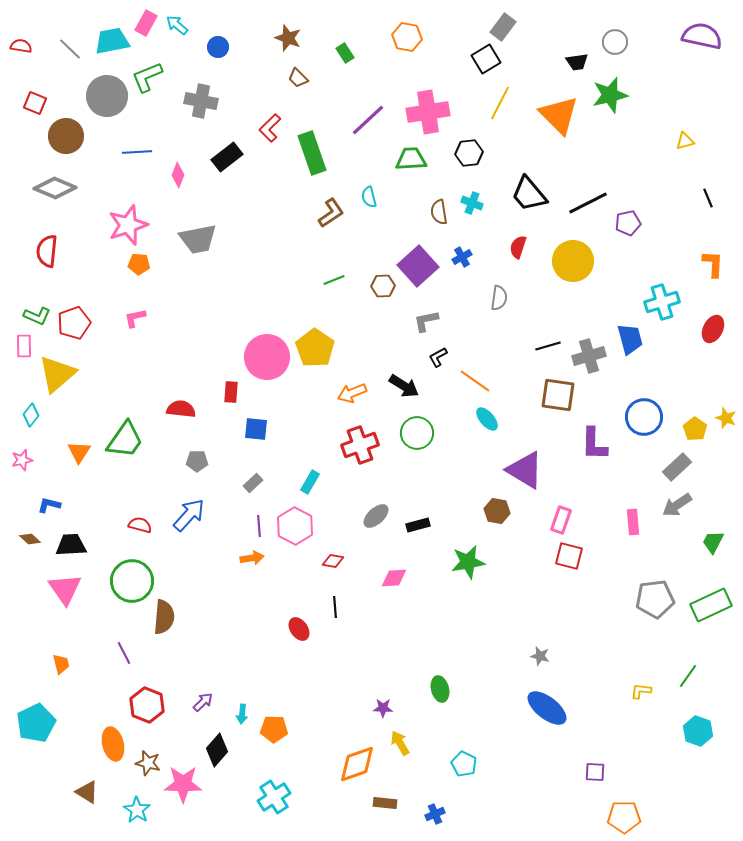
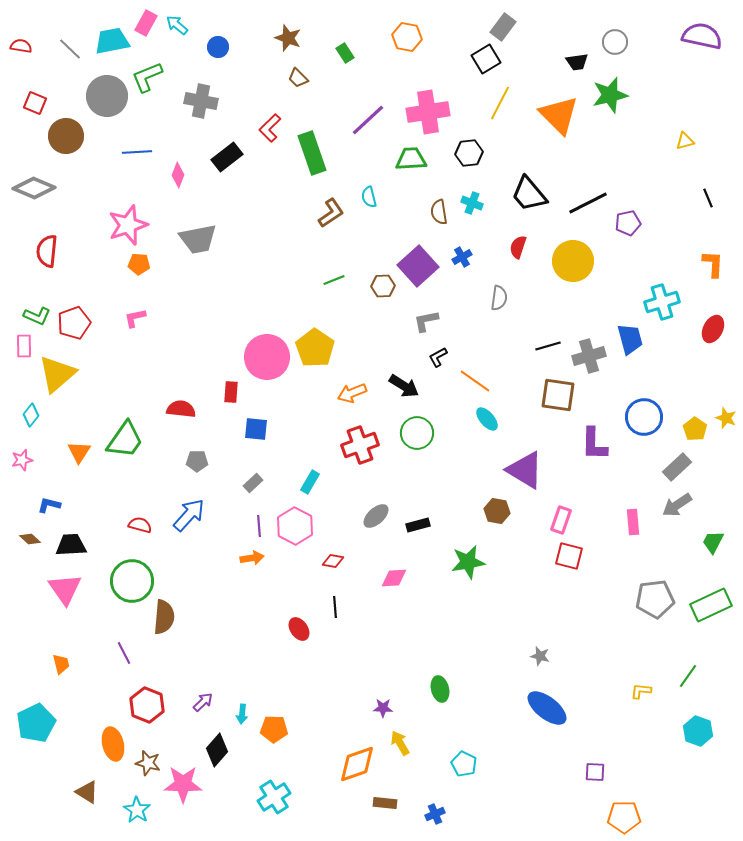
gray diamond at (55, 188): moved 21 px left
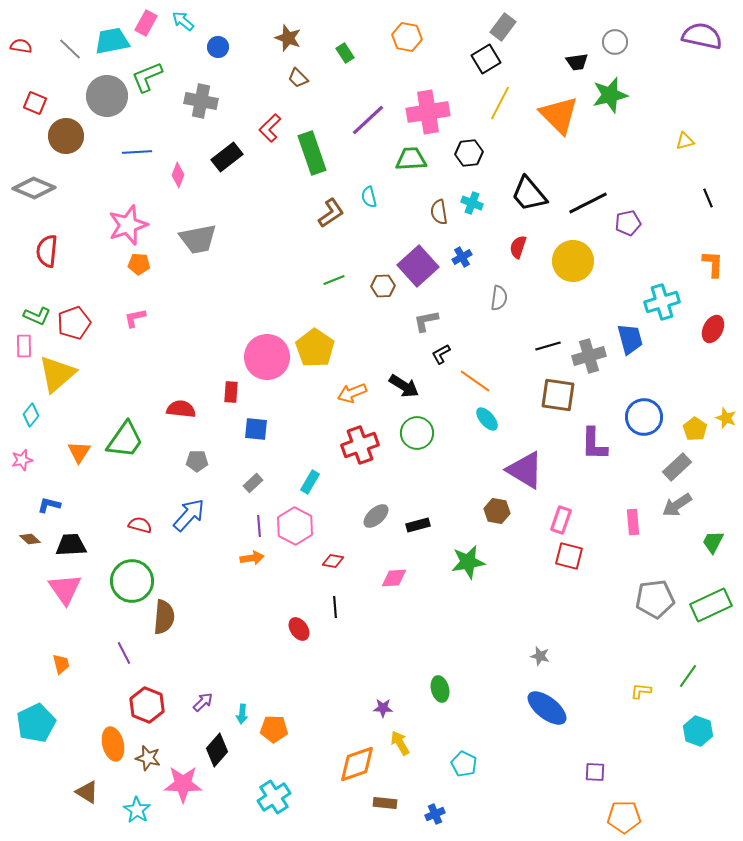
cyan arrow at (177, 25): moved 6 px right, 4 px up
black L-shape at (438, 357): moved 3 px right, 3 px up
brown star at (148, 763): moved 5 px up
